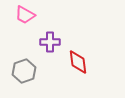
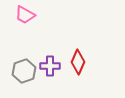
purple cross: moved 24 px down
red diamond: rotated 30 degrees clockwise
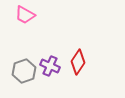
red diamond: rotated 10 degrees clockwise
purple cross: rotated 24 degrees clockwise
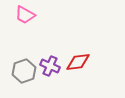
red diamond: rotated 50 degrees clockwise
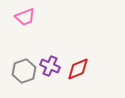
pink trapezoid: moved 2 px down; rotated 50 degrees counterclockwise
red diamond: moved 7 px down; rotated 15 degrees counterclockwise
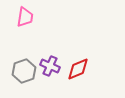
pink trapezoid: rotated 60 degrees counterclockwise
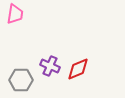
pink trapezoid: moved 10 px left, 3 px up
gray hexagon: moved 3 px left, 9 px down; rotated 20 degrees clockwise
